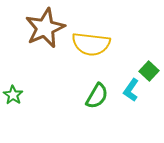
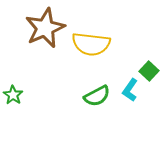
cyan L-shape: moved 1 px left
green semicircle: rotated 32 degrees clockwise
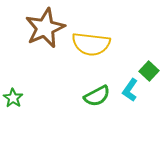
green star: moved 3 px down
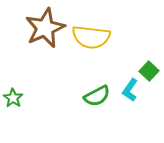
yellow semicircle: moved 7 px up
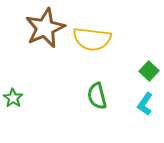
yellow semicircle: moved 1 px right, 2 px down
cyan L-shape: moved 15 px right, 14 px down
green semicircle: rotated 104 degrees clockwise
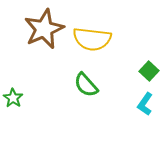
brown star: moved 1 px left, 1 px down
green semicircle: moved 11 px left, 11 px up; rotated 28 degrees counterclockwise
